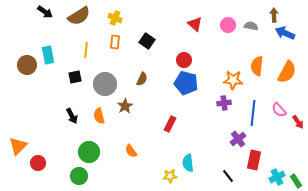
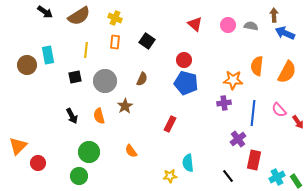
gray circle at (105, 84): moved 3 px up
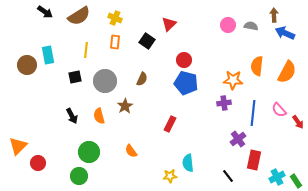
red triangle at (195, 24): moved 26 px left; rotated 35 degrees clockwise
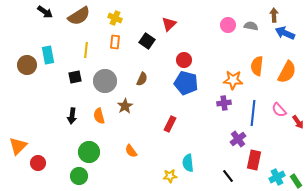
black arrow at (72, 116): rotated 35 degrees clockwise
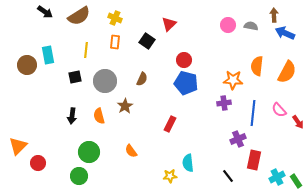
purple cross at (238, 139): rotated 14 degrees clockwise
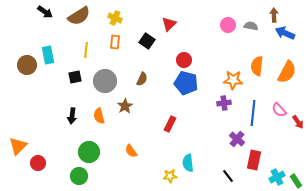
purple cross at (238, 139): moved 1 px left; rotated 28 degrees counterclockwise
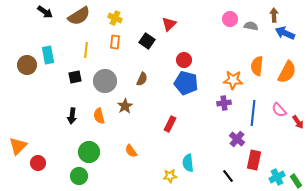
pink circle at (228, 25): moved 2 px right, 6 px up
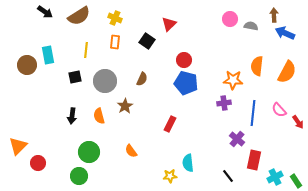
cyan cross at (277, 177): moved 2 px left
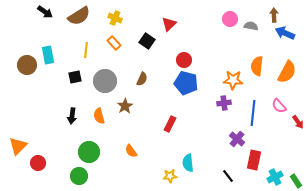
orange rectangle at (115, 42): moved 1 px left, 1 px down; rotated 48 degrees counterclockwise
pink semicircle at (279, 110): moved 4 px up
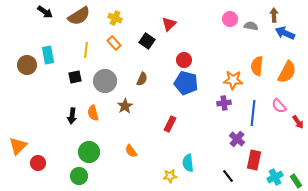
orange semicircle at (99, 116): moved 6 px left, 3 px up
